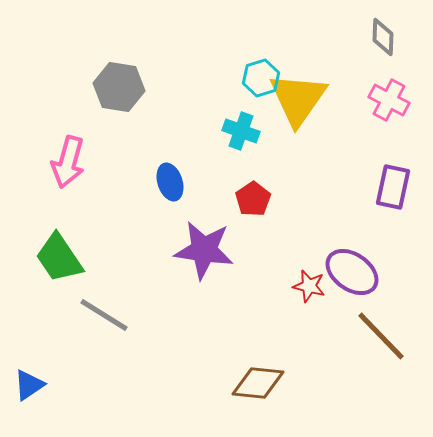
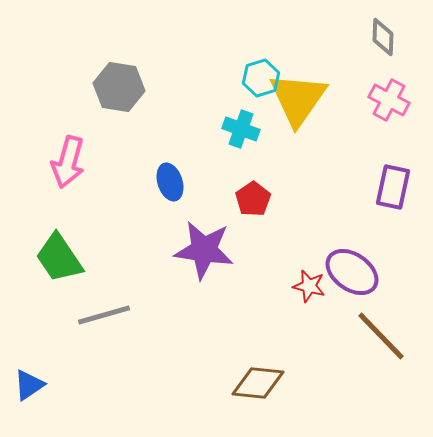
cyan cross: moved 2 px up
gray line: rotated 48 degrees counterclockwise
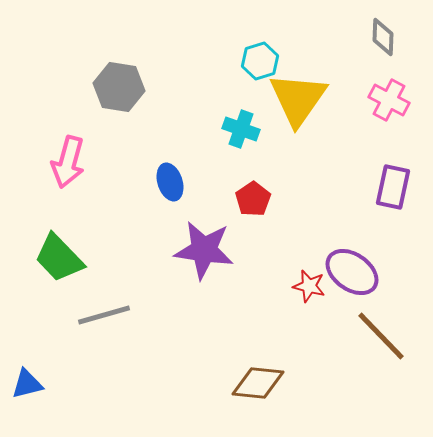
cyan hexagon: moved 1 px left, 17 px up
green trapezoid: rotated 10 degrees counterclockwise
blue triangle: moved 2 px left, 1 px up; rotated 20 degrees clockwise
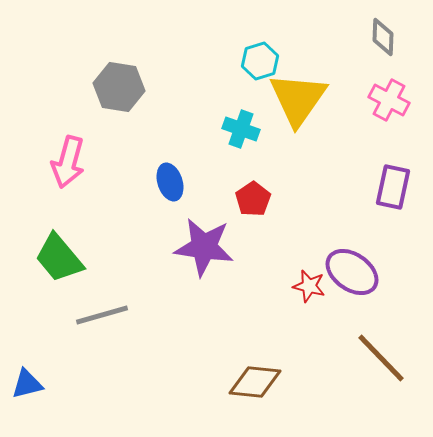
purple star: moved 3 px up
green trapezoid: rotated 4 degrees clockwise
gray line: moved 2 px left
brown line: moved 22 px down
brown diamond: moved 3 px left, 1 px up
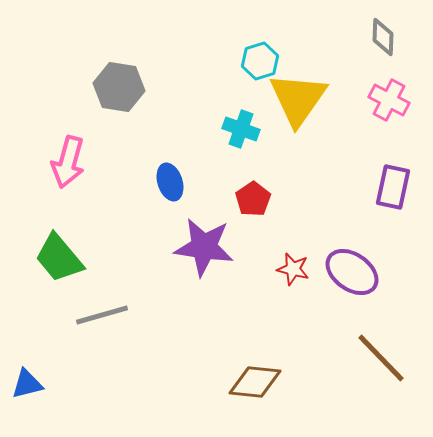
red star: moved 16 px left, 17 px up
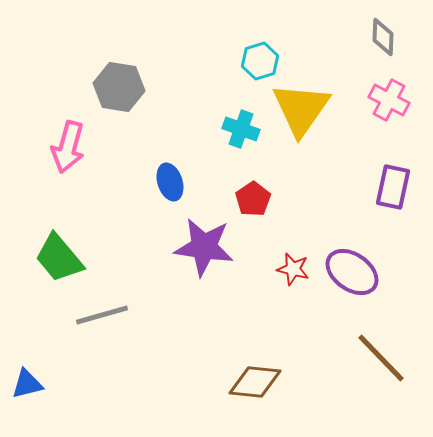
yellow triangle: moved 3 px right, 10 px down
pink arrow: moved 15 px up
